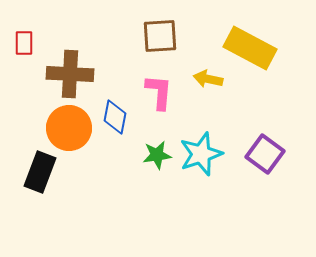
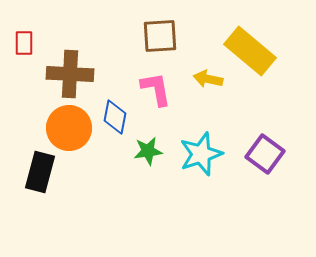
yellow rectangle: moved 3 px down; rotated 12 degrees clockwise
pink L-shape: moved 3 px left, 3 px up; rotated 15 degrees counterclockwise
green star: moved 9 px left, 4 px up
black rectangle: rotated 6 degrees counterclockwise
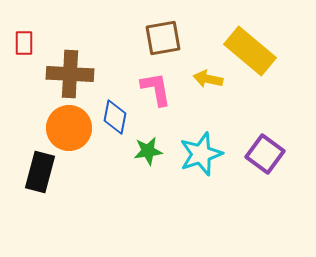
brown square: moved 3 px right, 2 px down; rotated 6 degrees counterclockwise
